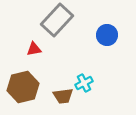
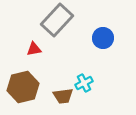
blue circle: moved 4 px left, 3 px down
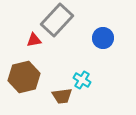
red triangle: moved 9 px up
cyan cross: moved 2 px left, 3 px up; rotated 30 degrees counterclockwise
brown hexagon: moved 1 px right, 10 px up
brown trapezoid: moved 1 px left
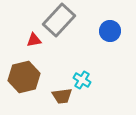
gray rectangle: moved 2 px right
blue circle: moved 7 px right, 7 px up
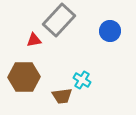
brown hexagon: rotated 12 degrees clockwise
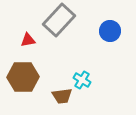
red triangle: moved 6 px left
brown hexagon: moved 1 px left
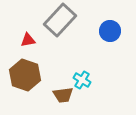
gray rectangle: moved 1 px right
brown hexagon: moved 2 px right, 2 px up; rotated 20 degrees clockwise
brown trapezoid: moved 1 px right, 1 px up
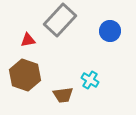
cyan cross: moved 8 px right
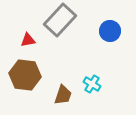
brown hexagon: rotated 12 degrees counterclockwise
cyan cross: moved 2 px right, 4 px down
brown trapezoid: rotated 65 degrees counterclockwise
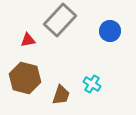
brown hexagon: moved 3 px down; rotated 8 degrees clockwise
brown trapezoid: moved 2 px left
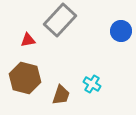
blue circle: moved 11 px right
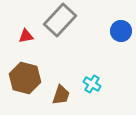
red triangle: moved 2 px left, 4 px up
